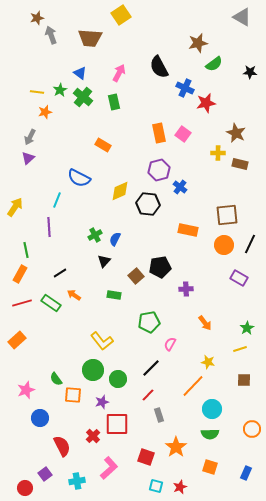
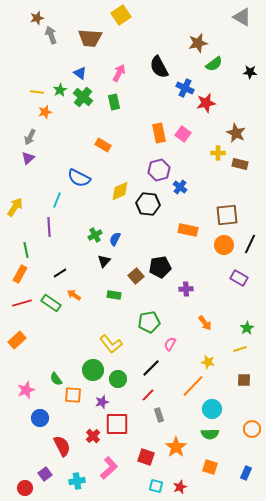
yellow L-shape at (102, 341): moved 9 px right, 3 px down
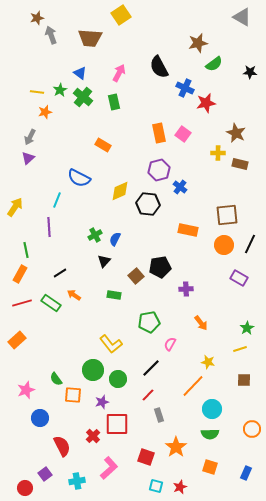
orange arrow at (205, 323): moved 4 px left
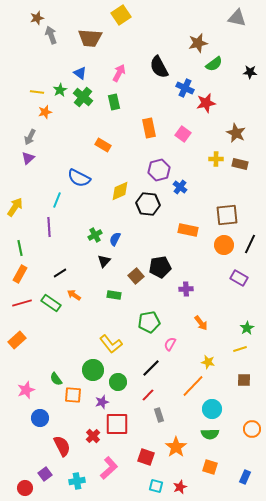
gray triangle at (242, 17): moved 5 px left, 1 px down; rotated 18 degrees counterclockwise
orange rectangle at (159, 133): moved 10 px left, 5 px up
yellow cross at (218, 153): moved 2 px left, 6 px down
green line at (26, 250): moved 6 px left, 2 px up
green circle at (118, 379): moved 3 px down
blue rectangle at (246, 473): moved 1 px left, 4 px down
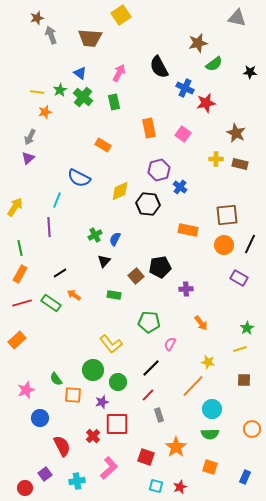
green pentagon at (149, 322): rotated 15 degrees clockwise
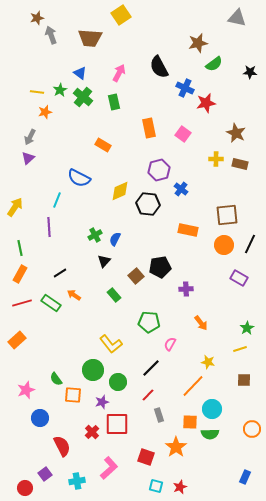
blue cross at (180, 187): moved 1 px right, 2 px down
green rectangle at (114, 295): rotated 40 degrees clockwise
red cross at (93, 436): moved 1 px left, 4 px up
orange square at (210, 467): moved 20 px left, 45 px up; rotated 14 degrees counterclockwise
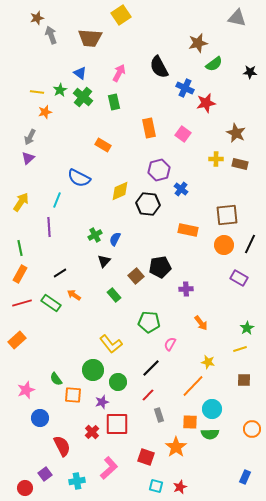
yellow arrow at (15, 207): moved 6 px right, 5 px up
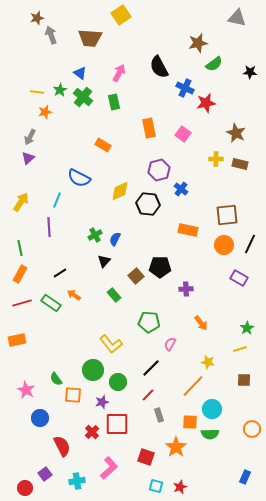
black pentagon at (160, 267): rotated 10 degrees clockwise
orange rectangle at (17, 340): rotated 30 degrees clockwise
pink star at (26, 390): rotated 24 degrees counterclockwise
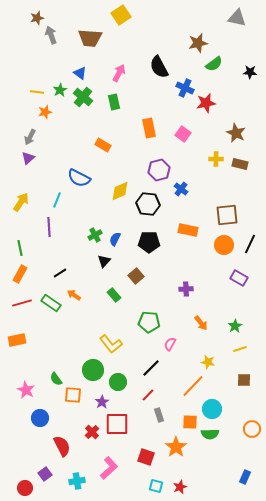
black pentagon at (160, 267): moved 11 px left, 25 px up
green star at (247, 328): moved 12 px left, 2 px up
purple star at (102, 402): rotated 16 degrees counterclockwise
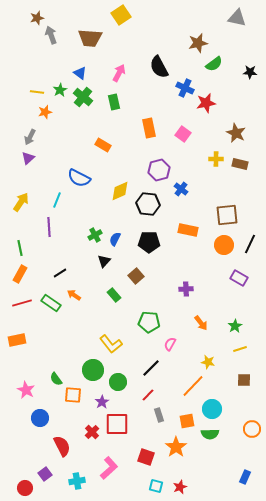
orange square at (190, 422): moved 3 px left, 1 px up; rotated 14 degrees counterclockwise
